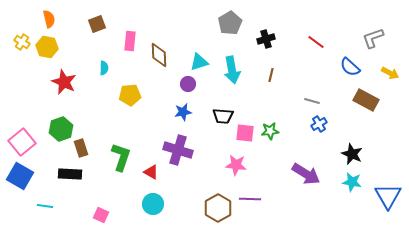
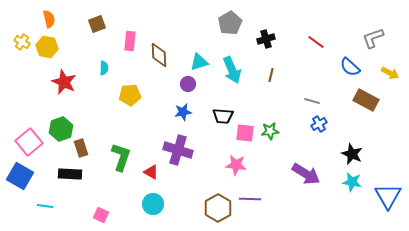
cyan arrow at (232, 70): rotated 12 degrees counterclockwise
pink square at (22, 142): moved 7 px right
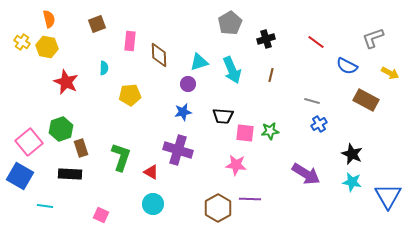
blue semicircle at (350, 67): moved 3 px left, 1 px up; rotated 15 degrees counterclockwise
red star at (64, 82): moved 2 px right
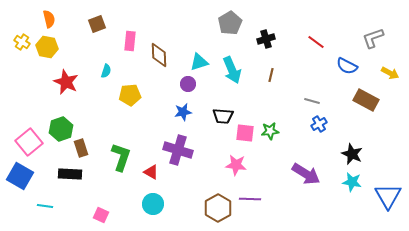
cyan semicircle at (104, 68): moved 2 px right, 3 px down; rotated 16 degrees clockwise
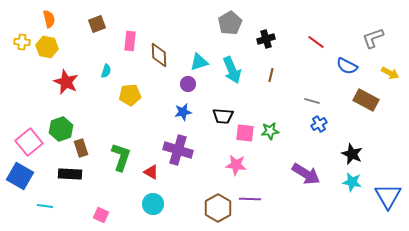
yellow cross at (22, 42): rotated 28 degrees counterclockwise
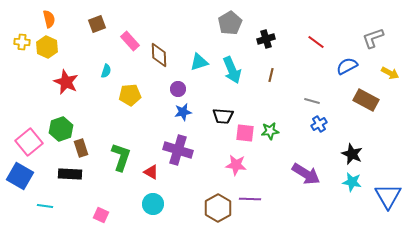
pink rectangle at (130, 41): rotated 48 degrees counterclockwise
yellow hexagon at (47, 47): rotated 15 degrees clockwise
blue semicircle at (347, 66): rotated 125 degrees clockwise
purple circle at (188, 84): moved 10 px left, 5 px down
